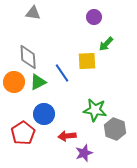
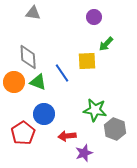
green triangle: rotated 48 degrees clockwise
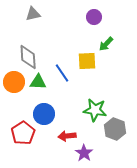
gray triangle: moved 1 px down; rotated 21 degrees counterclockwise
green triangle: rotated 18 degrees counterclockwise
purple star: rotated 18 degrees counterclockwise
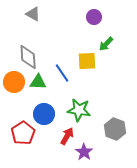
gray triangle: rotated 42 degrees clockwise
green star: moved 16 px left
red arrow: rotated 126 degrees clockwise
purple star: moved 1 px up
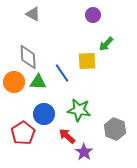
purple circle: moved 1 px left, 2 px up
red arrow: rotated 78 degrees counterclockwise
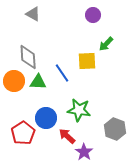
orange circle: moved 1 px up
blue circle: moved 2 px right, 4 px down
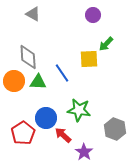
yellow square: moved 2 px right, 2 px up
red arrow: moved 4 px left, 1 px up
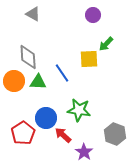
gray hexagon: moved 5 px down
